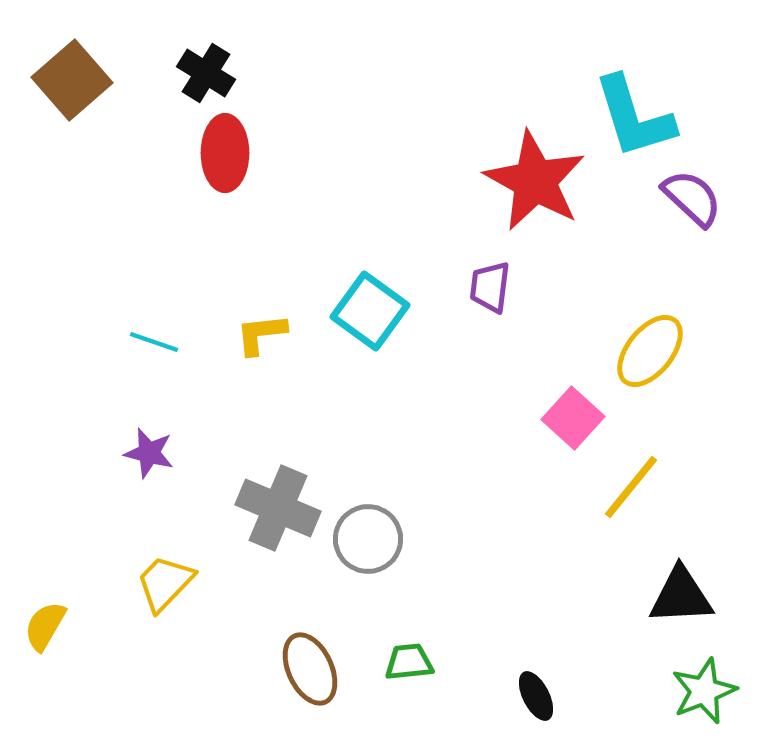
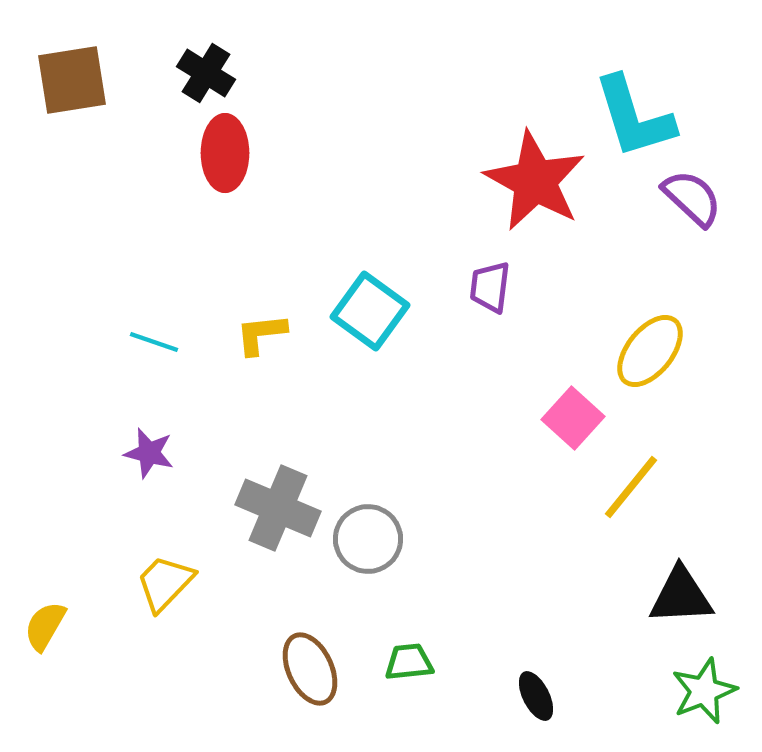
brown square: rotated 32 degrees clockwise
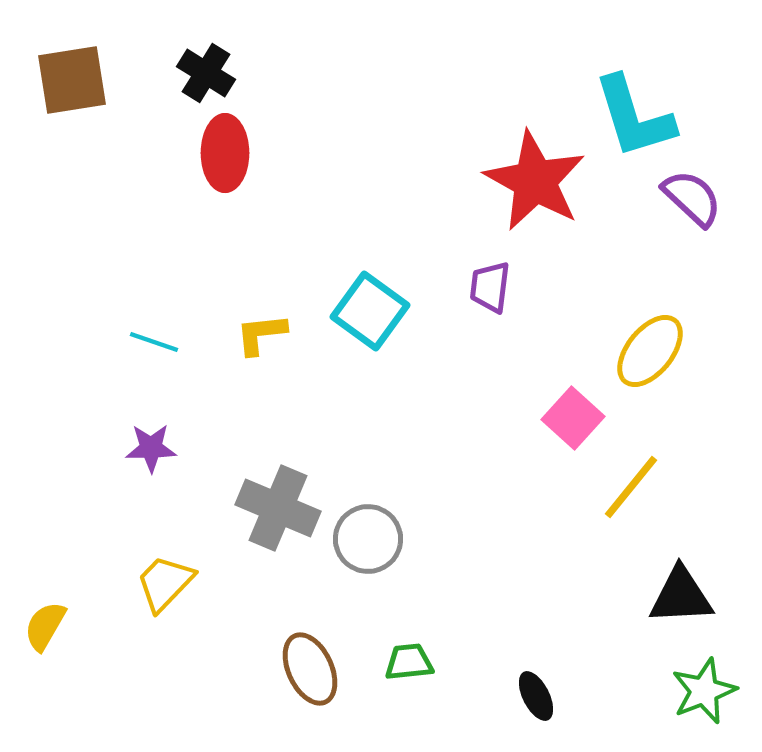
purple star: moved 2 px right, 5 px up; rotated 15 degrees counterclockwise
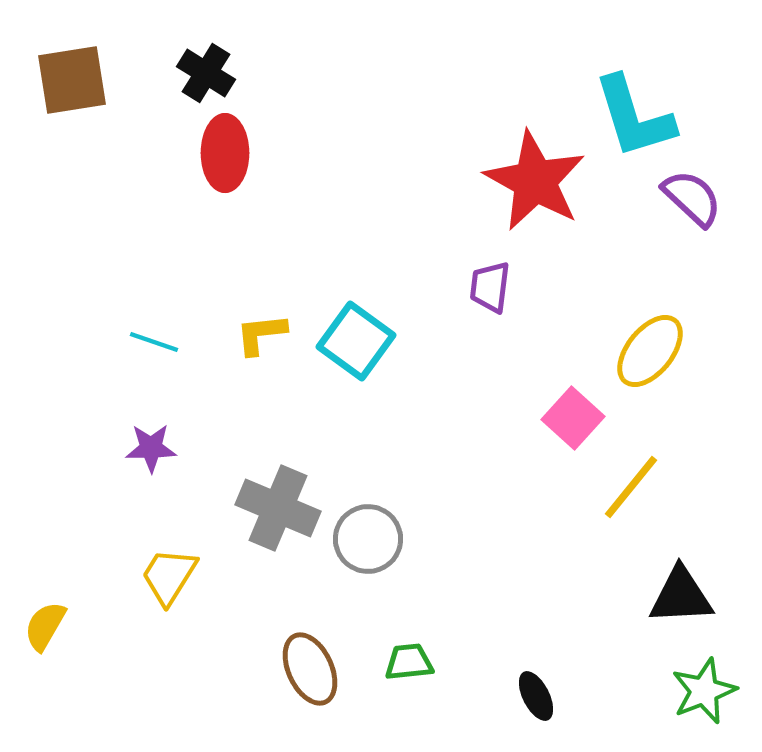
cyan square: moved 14 px left, 30 px down
yellow trapezoid: moved 4 px right, 7 px up; rotated 12 degrees counterclockwise
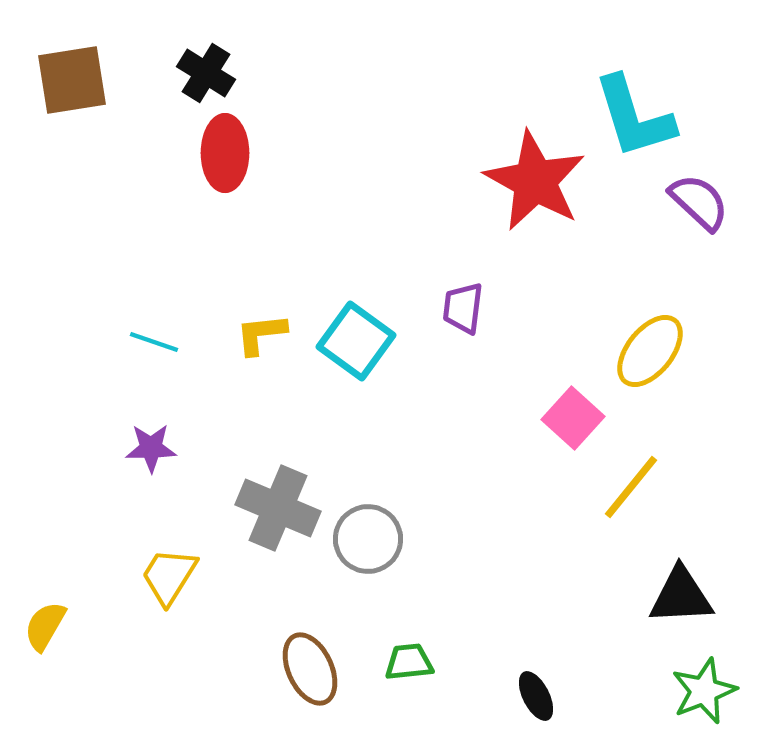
purple semicircle: moved 7 px right, 4 px down
purple trapezoid: moved 27 px left, 21 px down
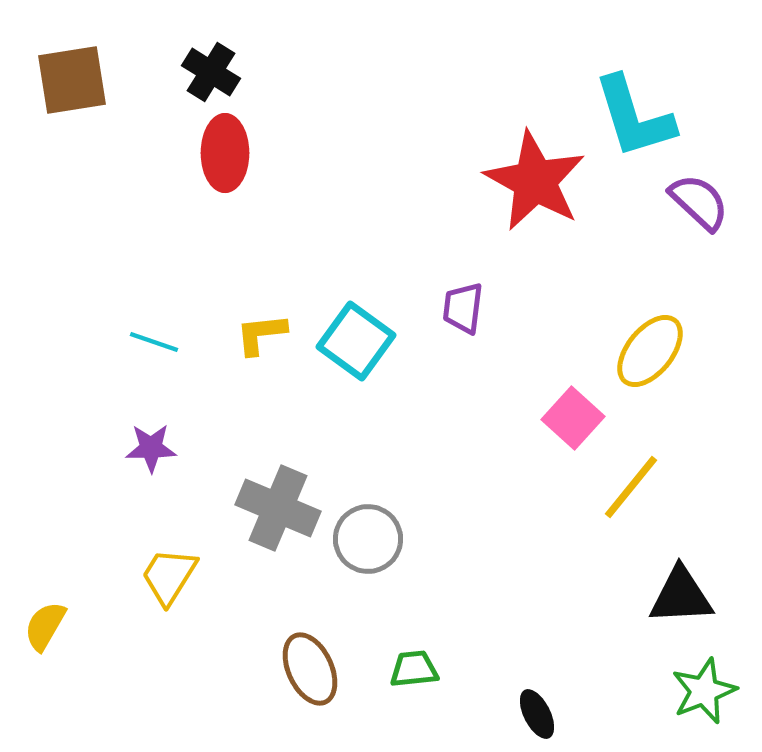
black cross: moved 5 px right, 1 px up
green trapezoid: moved 5 px right, 7 px down
black ellipse: moved 1 px right, 18 px down
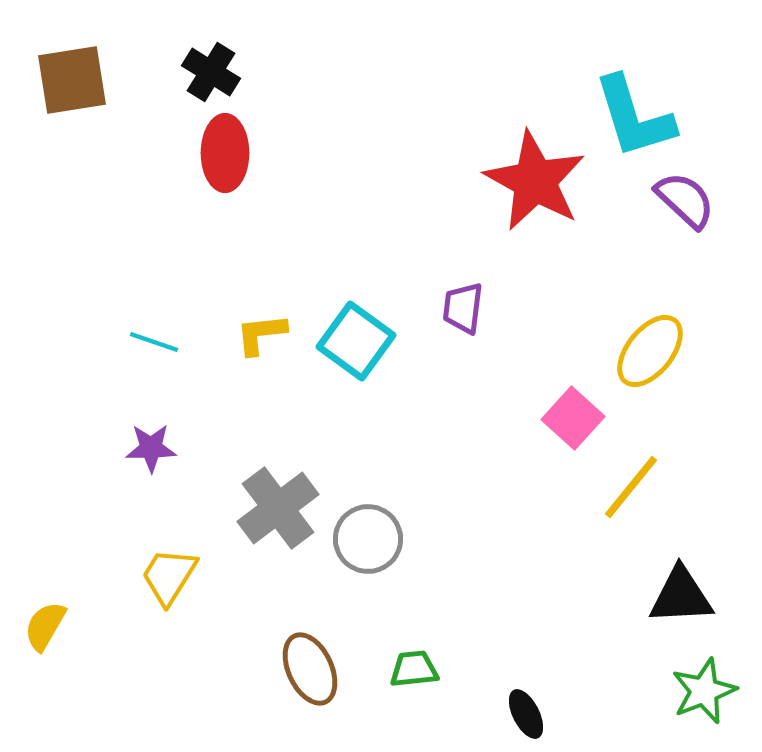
purple semicircle: moved 14 px left, 2 px up
gray cross: rotated 30 degrees clockwise
black ellipse: moved 11 px left
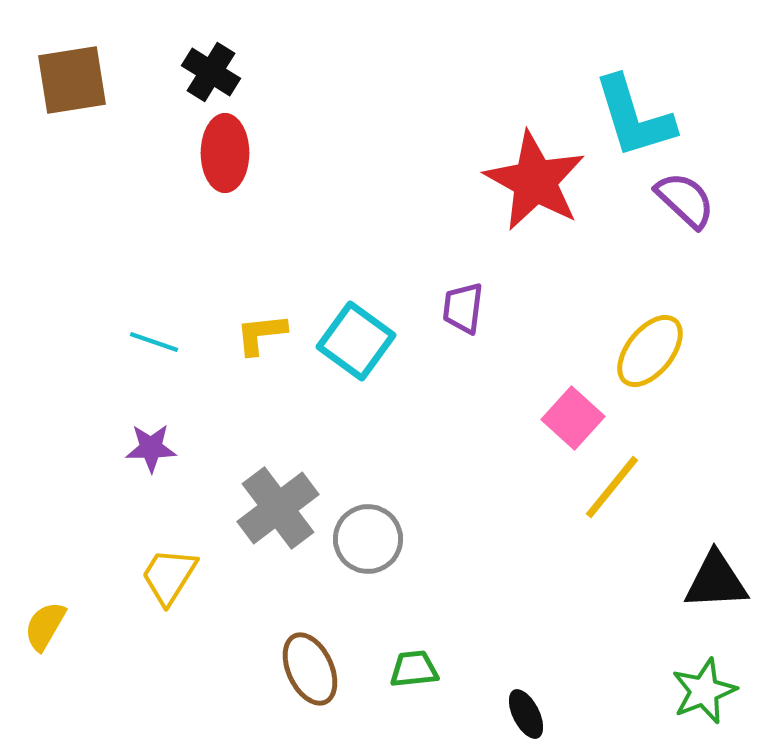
yellow line: moved 19 px left
black triangle: moved 35 px right, 15 px up
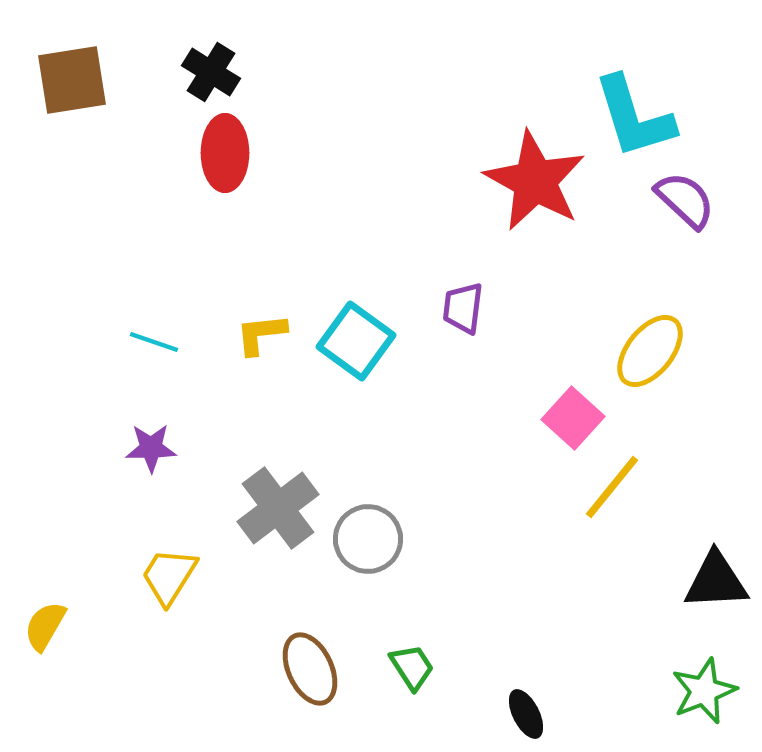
green trapezoid: moved 2 px left, 2 px up; rotated 63 degrees clockwise
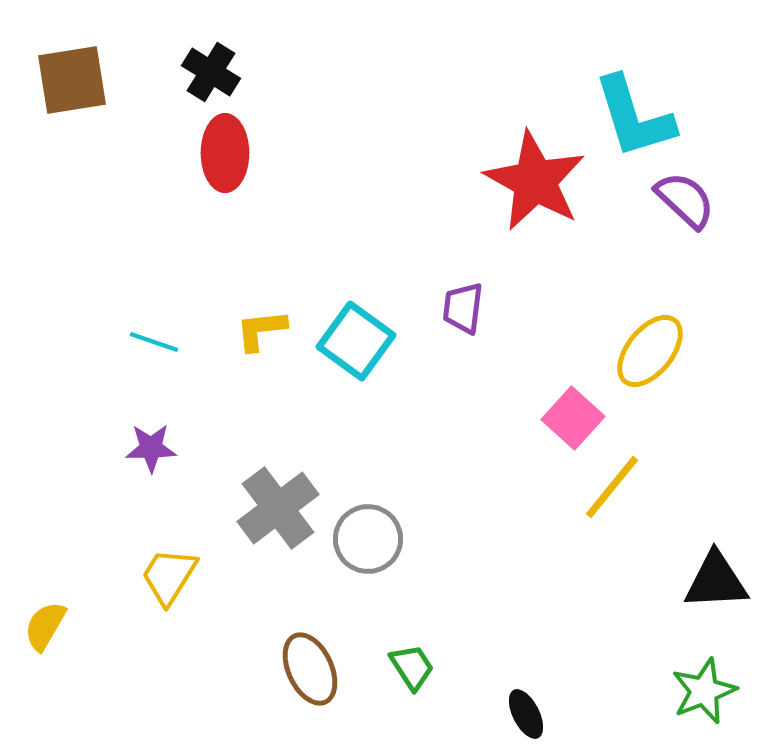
yellow L-shape: moved 4 px up
